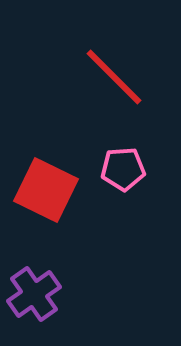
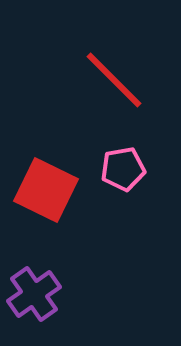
red line: moved 3 px down
pink pentagon: rotated 6 degrees counterclockwise
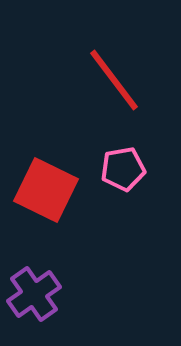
red line: rotated 8 degrees clockwise
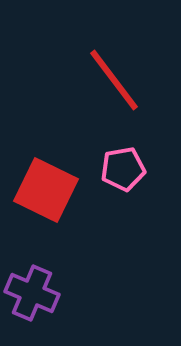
purple cross: moved 2 px left, 1 px up; rotated 32 degrees counterclockwise
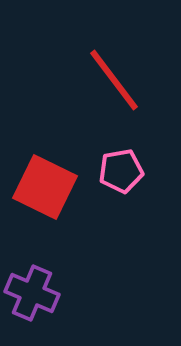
pink pentagon: moved 2 px left, 2 px down
red square: moved 1 px left, 3 px up
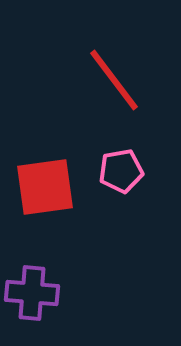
red square: rotated 34 degrees counterclockwise
purple cross: rotated 18 degrees counterclockwise
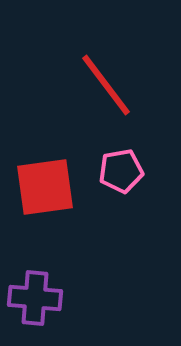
red line: moved 8 px left, 5 px down
purple cross: moved 3 px right, 5 px down
